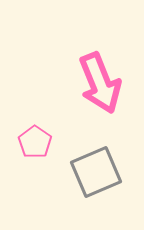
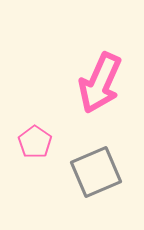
pink arrow: rotated 46 degrees clockwise
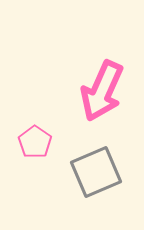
pink arrow: moved 2 px right, 8 px down
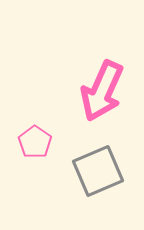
gray square: moved 2 px right, 1 px up
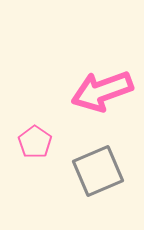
pink arrow: rotated 46 degrees clockwise
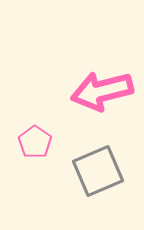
pink arrow: rotated 6 degrees clockwise
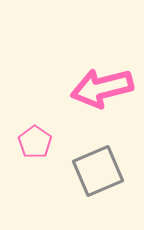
pink arrow: moved 3 px up
